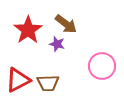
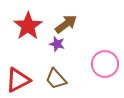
brown arrow: rotated 75 degrees counterclockwise
red star: moved 4 px up
pink circle: moved 3 px right, 2 px up
brown trapezoid: moved 8 px right, 4 px up; rotated 50 degrees clockwise
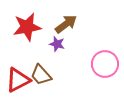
red star: moved 1 px left, 1 px down; rotated 24 degrees clockwise
brown trapezoid: moved 15 px left, 4 px up
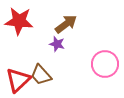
red star: moved 8 px left, 6 px up; rotated 16 degrees clockwise
red triangle: rotated 16 degrees counterclockwise
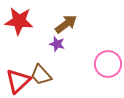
pink circle: moved 3 px right
red triangle: moved 1 px down
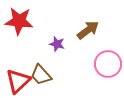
brown arrow: moved 22 px right, 6 px down
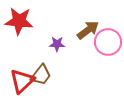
purple star: rotated 14 degrees counterclockwise
pink circle: moved 22 px up
brown trapezoid: rotated 100 degrees counterclockwise
red triangle: moved 4 px right
